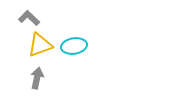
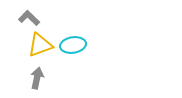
cyan ellipse: moved 1 px left, 1 px up
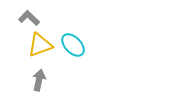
cyan ellipse: rotated 55 degrees clockwise
gray arrow: moved 2 px right, 2 px down
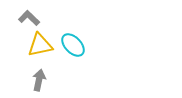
yellow triangle: rotated 8 degrees clockwise
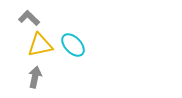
gray arrow: moved 4 px left, 3 px up
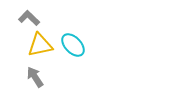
gray arrow: rotated 45 degrees counterclockwise
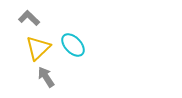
yellow triangle: moved 2 px left, 3 px down; rotated 32 degrees counterclockwise
gray arrow: moved 11 px right
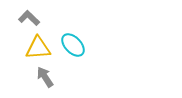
yellow triangle: rotated 40 degrees clockwise
gray arrow: moved 1 px left
